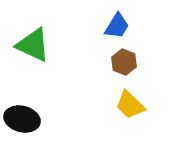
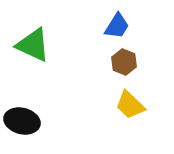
black ellipse: moved 2 px down
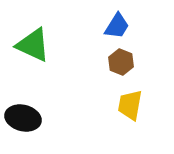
brown hexagon: moved 3 px left
yellow trapezoid: rotated 56 degrees clockwise
black ellipse: moved 1 px right, 3 px up
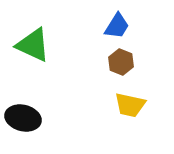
yellow trapezoid: rotated 88 degrees counterclockwise
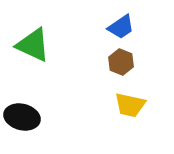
blue trapezoid: moved 4 px right, 1 px down; rotated 24 degrees clockwise
black ellipse: moved 1 px left, 1 px up
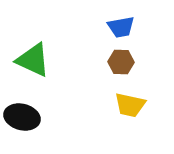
blue trapezoid: rotated 24 degrees clockwise
green triangle: moved 15 px down
brown hexagon: rotated 20 degrees counterclockwise
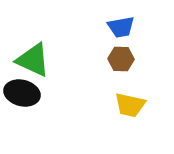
brown hexagon: moved 3 px up
black ellipse: moved 24 px up
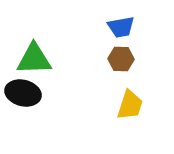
green triangle: moved 1 px right, 1 px up; rotated 27 degrees counterclockwise
black ellipse: moved 1 px right
yellow trapezoid: rotated 84 degrees counterclockwise
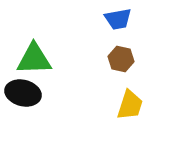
blue trapezoid: moved 3 px left, 8 px up
brown hexagon: rotated 10 degrees clockwise
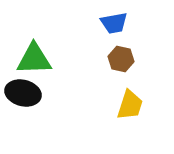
blue trapezoid: moved 4 px left, 4 px down
